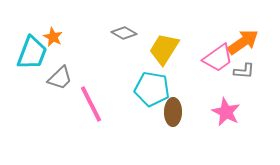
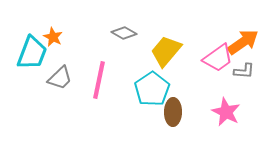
yellow trapezoid: moved 2 px right, 2 px down; rotated 8 degrees clockwise
cyan pentagon: rotated 28 degrees clockwise
pink line: moved 8 px right, 24 px up; rotated 39 degrees clockwise
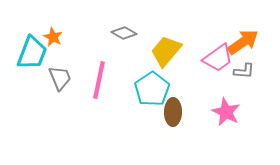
gray trapezoid: rotated 68 degrees counterclockwise
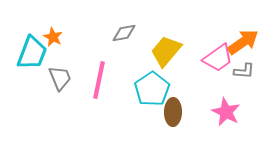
gray diamond: rotated 40 degrees counterclockwise
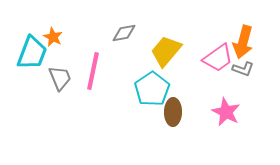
orange arrow: rotated 140 degrees clockwise
gray L-shape: moved 1 px left, 2 px up; rotated 15 degrees clockwise
pink line: moved 6 px left, 9 px up
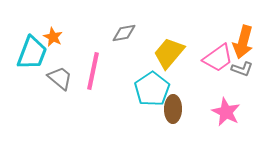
yellow trapezoid: moved 3 px right, 2 px down
gray L-shape: moved 1 px left
gray trapezoid: rotated 28 degrees counterclockwise
brown ellipse: moved 3 px up
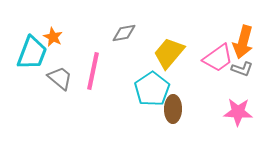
pink star: moved 12 px right; rotated 24 degrees counterclockwise
